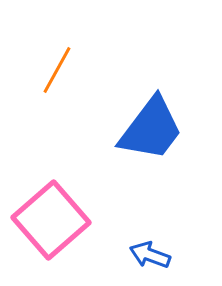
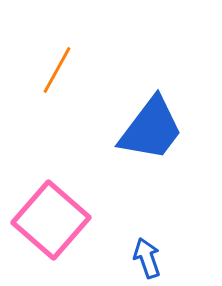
pink square: rotated 8 degrees counterclockwise
blue arrow: moved 3 px left, 3 px down; rotated 51 degrees clockwise
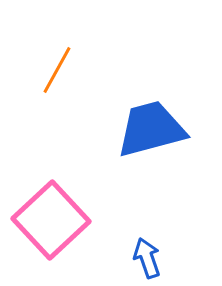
blue trapezoid: rotated 142 degrees counterclockwise
pink square: rotated 6 degrees clockwise
